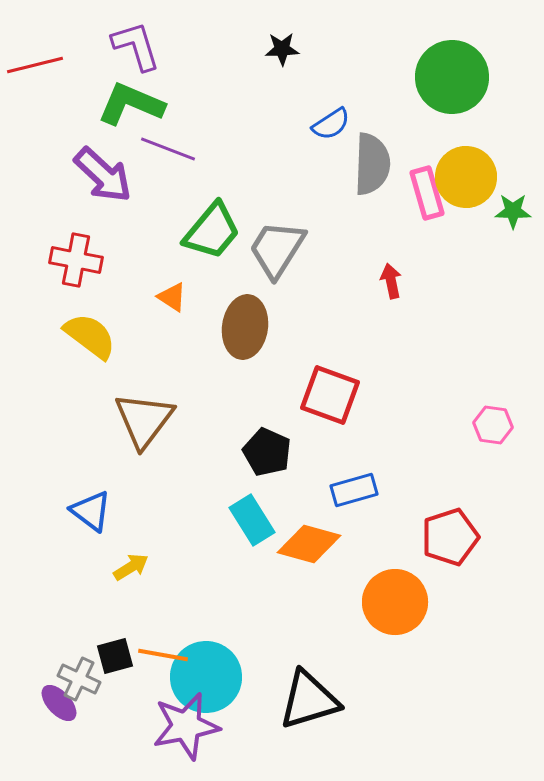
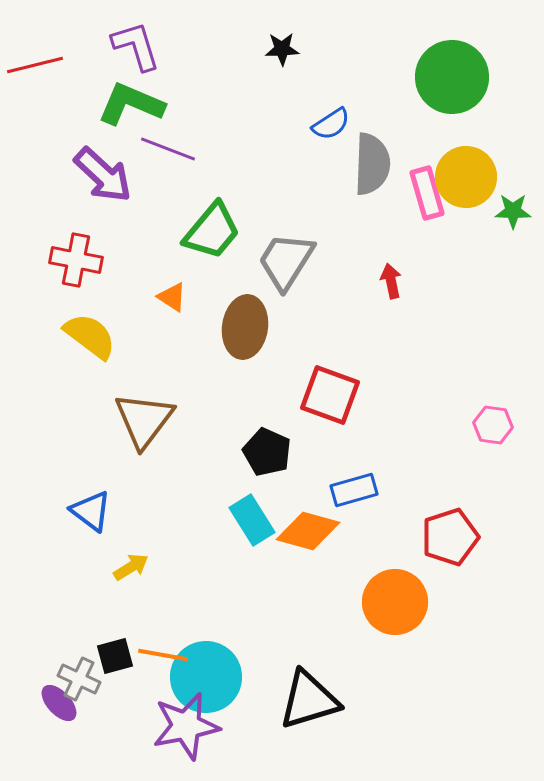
gray trapezoid: moved 9 px right, 12 px down
orange diamond: moved 1 px left, 13 px up
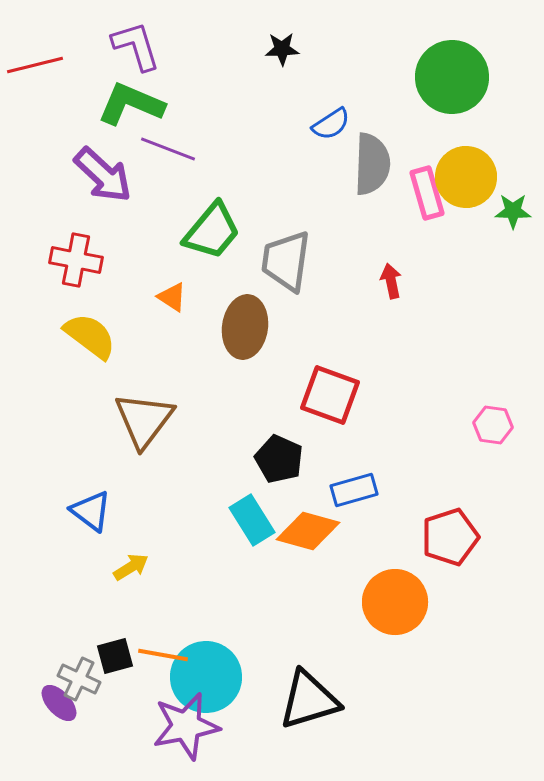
gray trapezoid: rotated 24 degrees counterclockwise
black pentagon: moved 12 px right, 7 px down
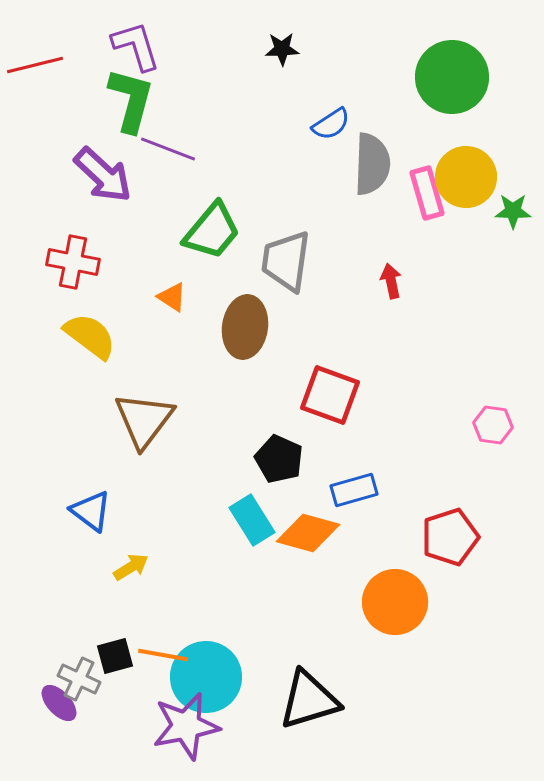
green L-shape: moved 4 px up; rotated 82 degrees clockwise
red cross: moved 3 px left, 2 px down
orange diamond: moved 2 px down
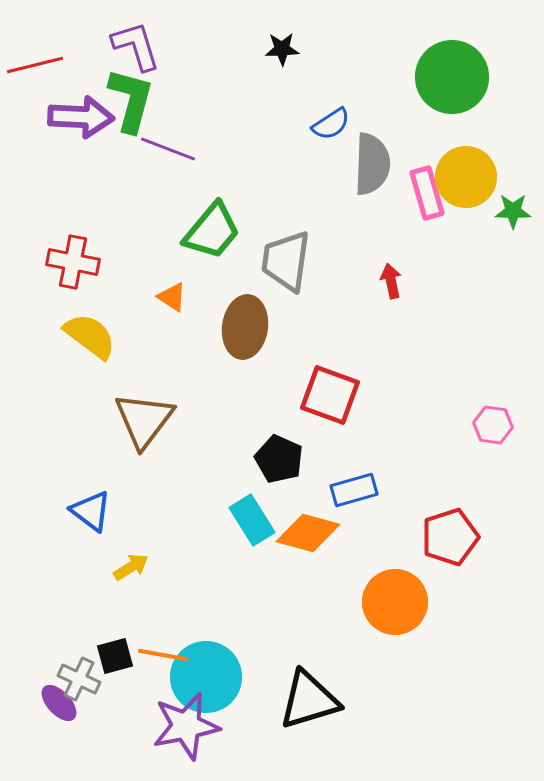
purple arrow: moved 22 px left, 58 px up; rotated 40 degrees counterclockwise
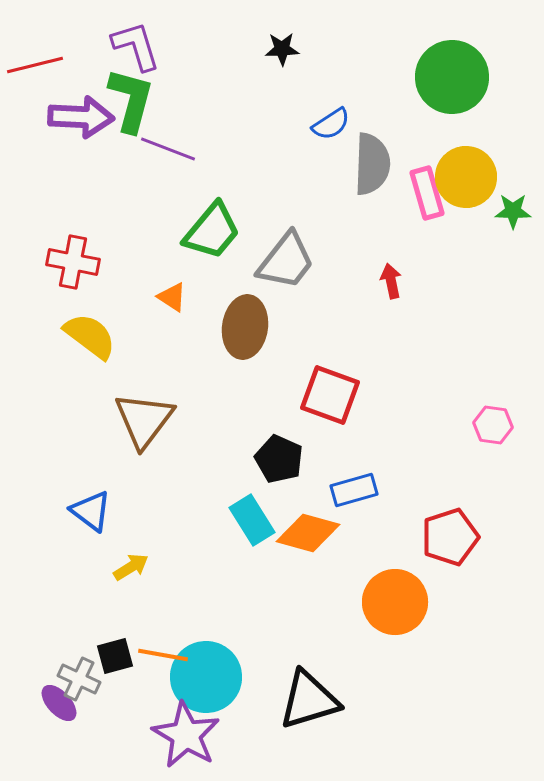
gray trapezoid: rotated 150 degrees counterclockwise
purple star: moved 9 px down; rotated 30 degrees counterclockwise
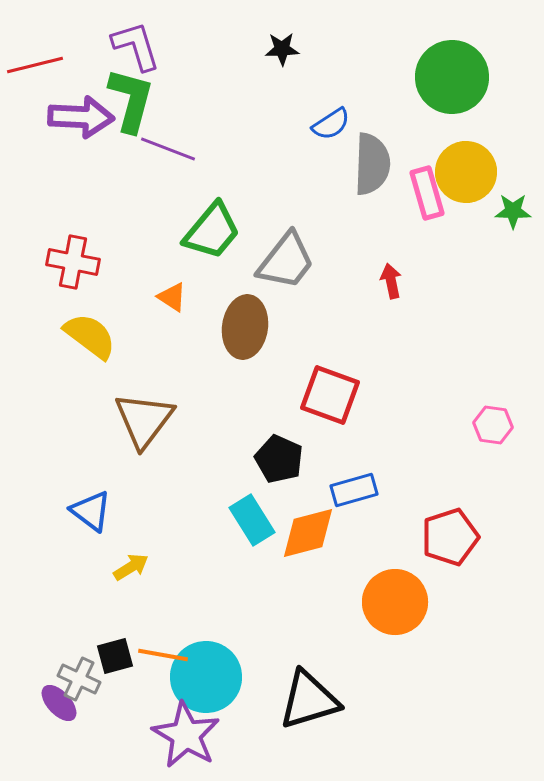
yellow circle: moved 5 px up
orange diamond: rotated 30 degrees counterclockwise
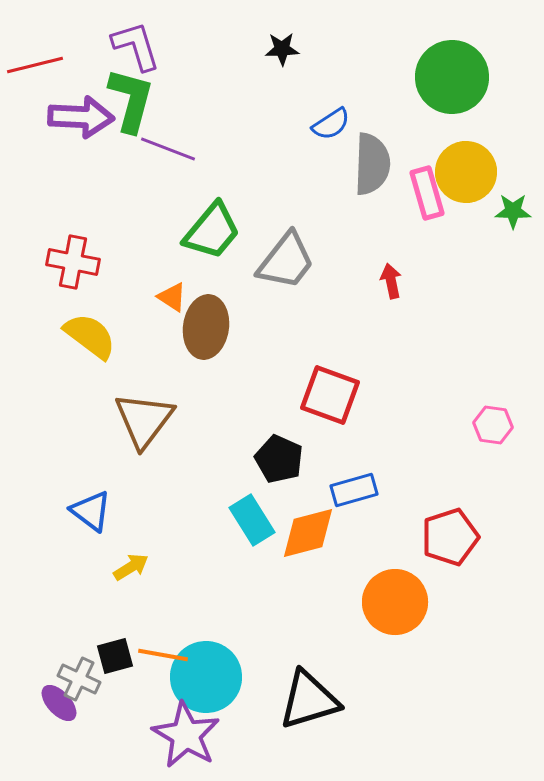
brown ellipse: moved 39 px left
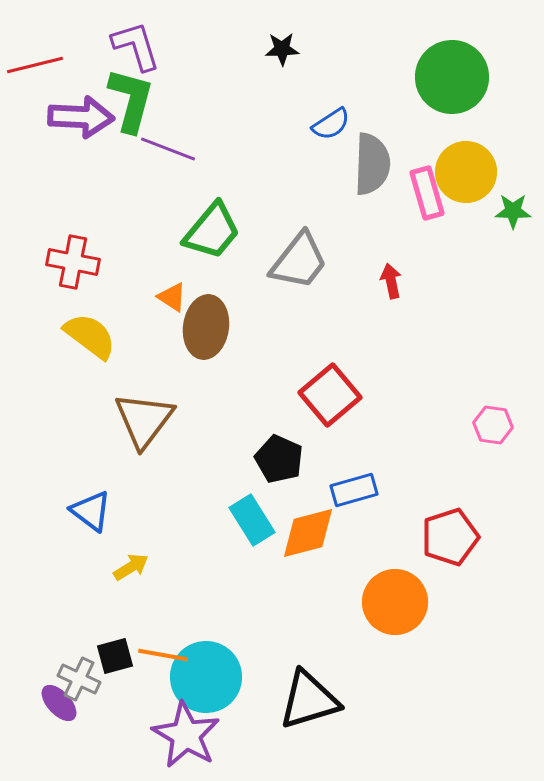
gray trapezoid: moved 13 px right
red square: rotated 30 degrees clockwise
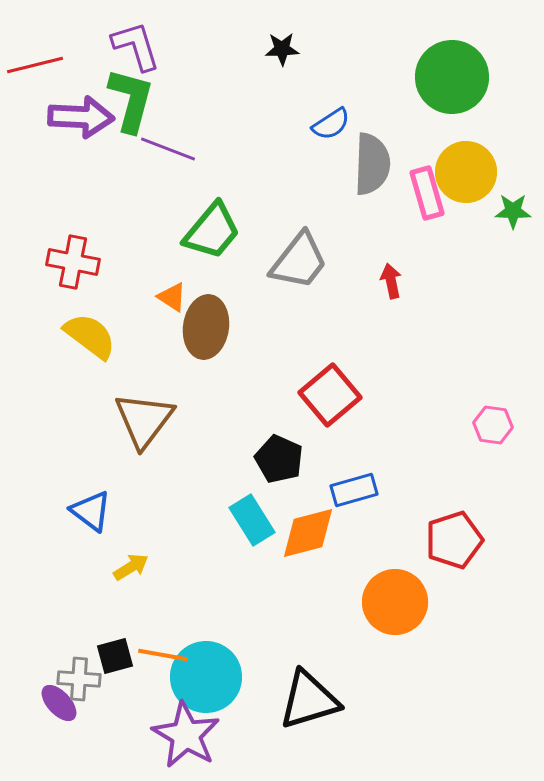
red pentagon: moved 4 px right, 3 px down
gray cross: rotated 21 degrees counterclockwise
